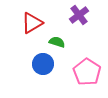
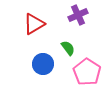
purple cross: moved 1 px left; rotated 12 degrees clockwise
red triangle: moved 2 px right, 1 px down
green semicircle: moved 11 px right, 6 px down; rotated 35 degrees clockwise
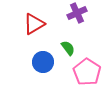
purple cross: moved 1 px left, 2 px up
blue circle: moved 2 px up
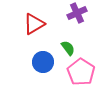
pink pentagon: moved 6 px left
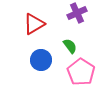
green semicircle: moved 2 px right, 2 px up
blue circle: moved 2 px left, 2 px up
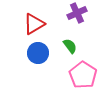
blue circle: moved 3 px left, 7 px up
pink pentagon: moved 2 px right, 3 px down
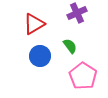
blue circle: moved 2 px right, 3 px down
pink pentagon: moved 1 px down
